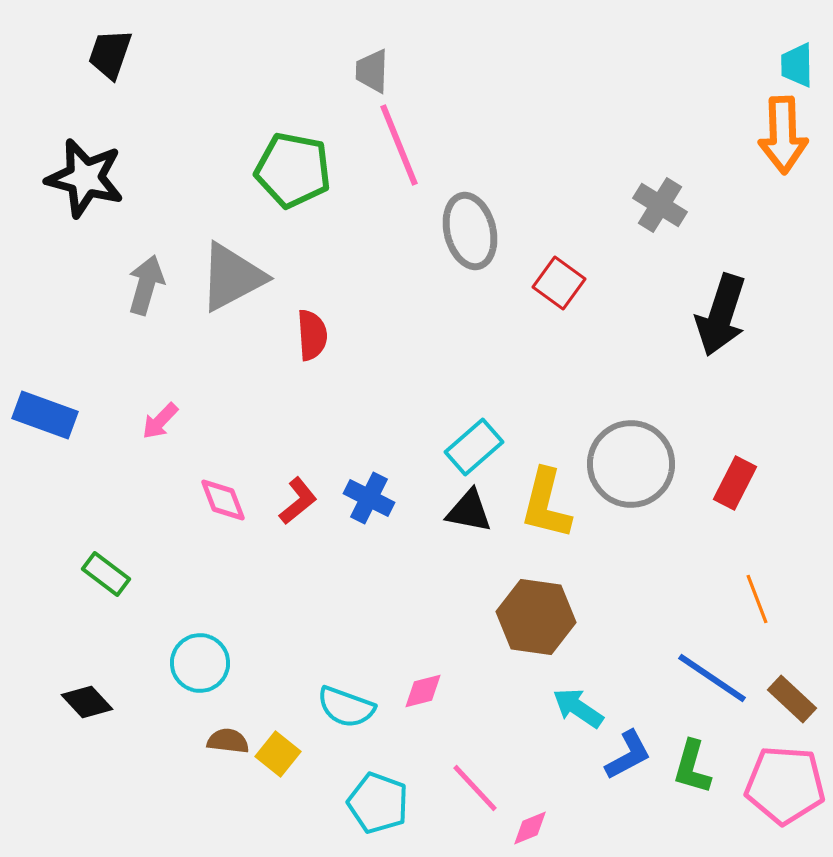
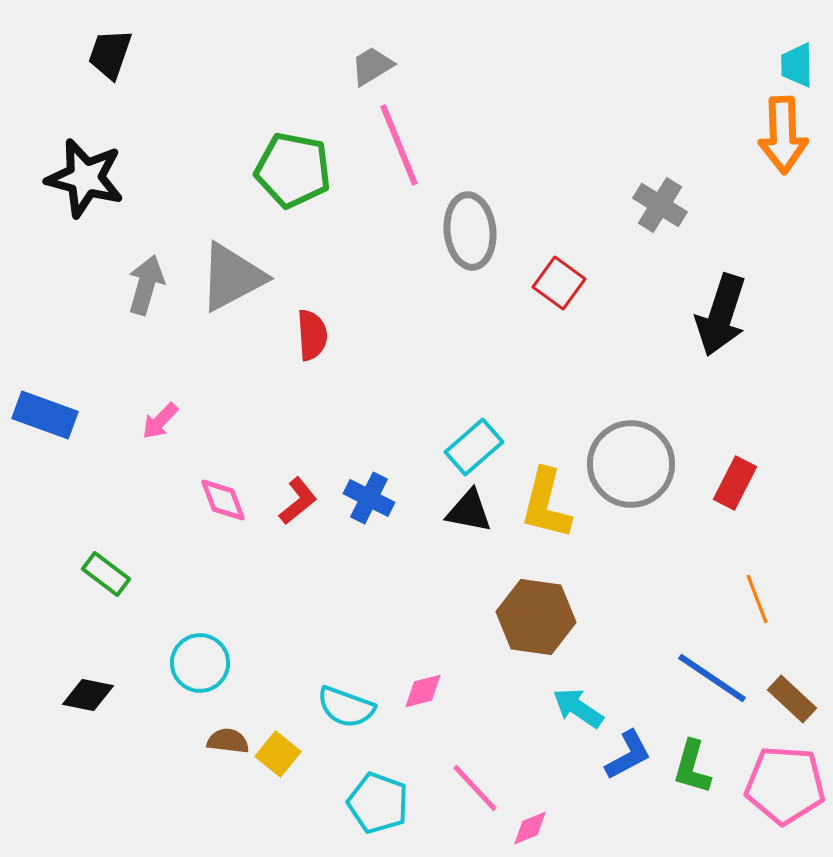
gray trapezoid at (372, 71): moved 5 px up; rotated 57 degrees clockwise
gray ellipse at (470, 231): rotated 8 degrees clockwise
black diamond at (87, 702): moved 1 px right, 7 px up; rotated 36 degrees counterclockwise
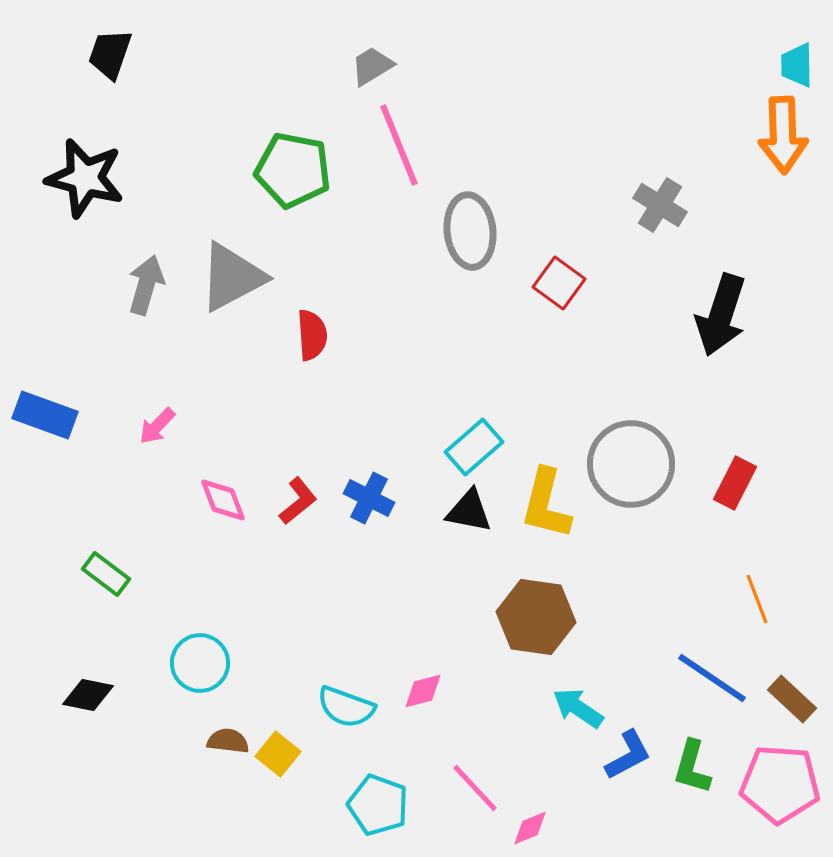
pink arrow at (160, 421): moved 3 px left, 5 px down
pink pentagon at (785, 785): moved 5 px left, 1 px up
cyan pentagon at (378, 803): moved 2 px down
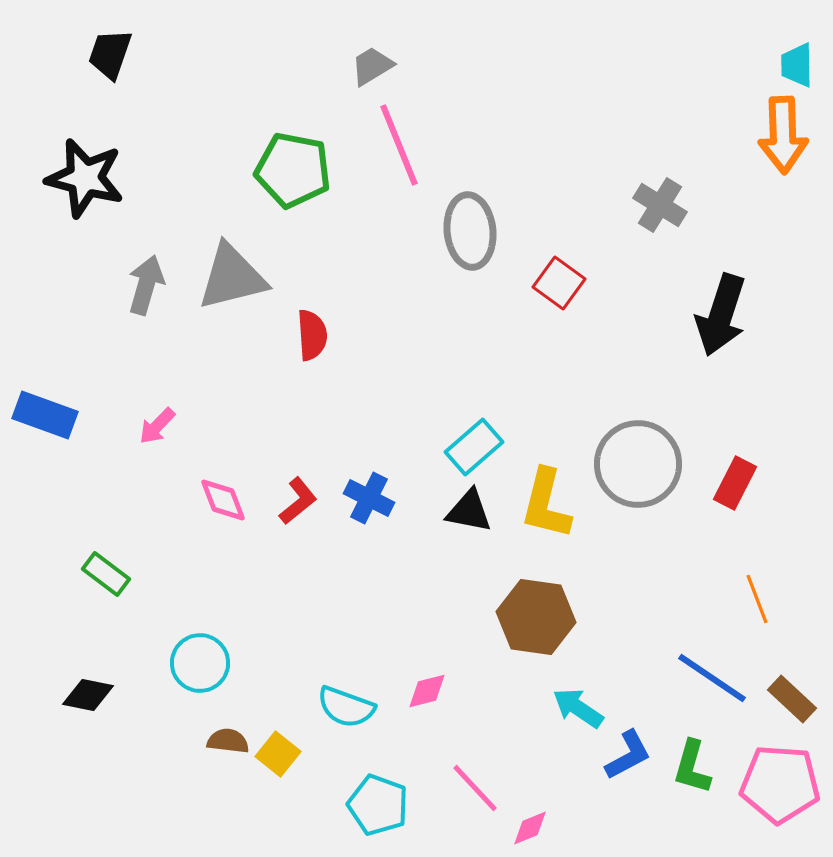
gray triangle at (232, 277): rotated 14 degrees clockwise
gray circle at (631, 464): moved 7 px right
pink diamond at (423, 691): moved 4 px right
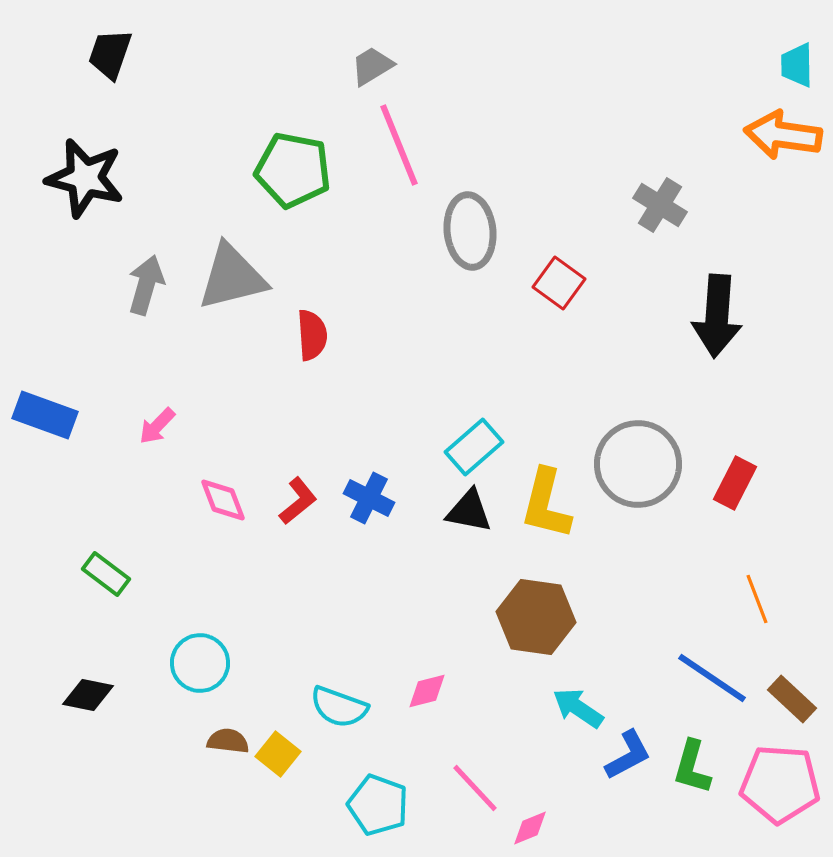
orange arrow at (783, 135): rotated 100 degrees clockwise
black arrow at (721, 315): moved 4 px left, 1 px down; rotated 14 degrees counterclockwise
cyan semicircle at (346, 707): moved 7 px left
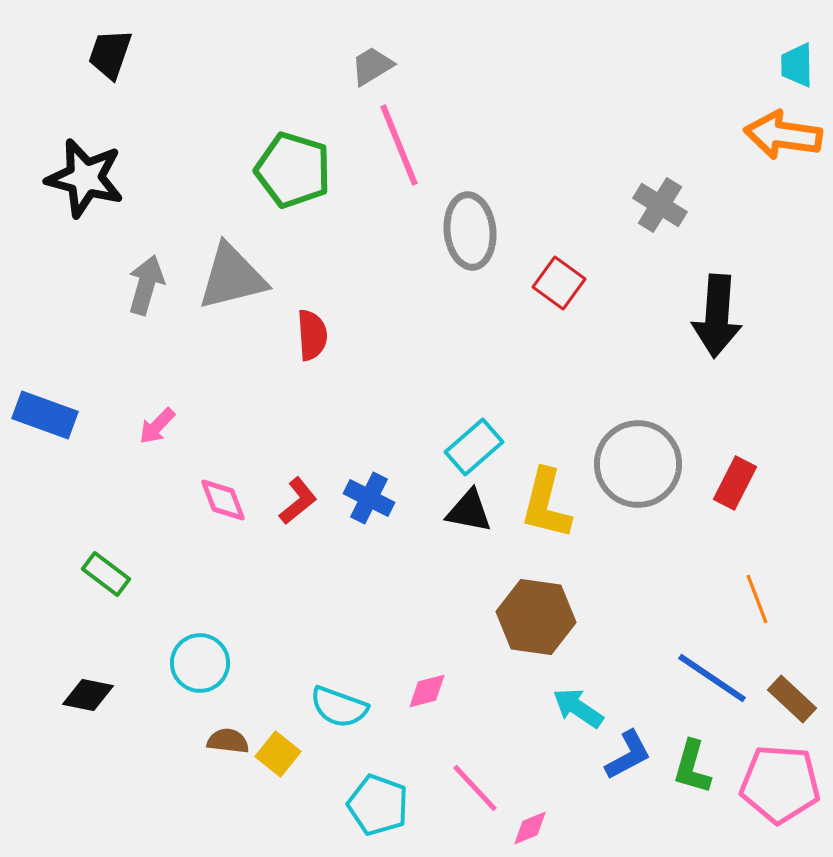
green pentagon at (293, 170): rotated 6 degrees clockwise
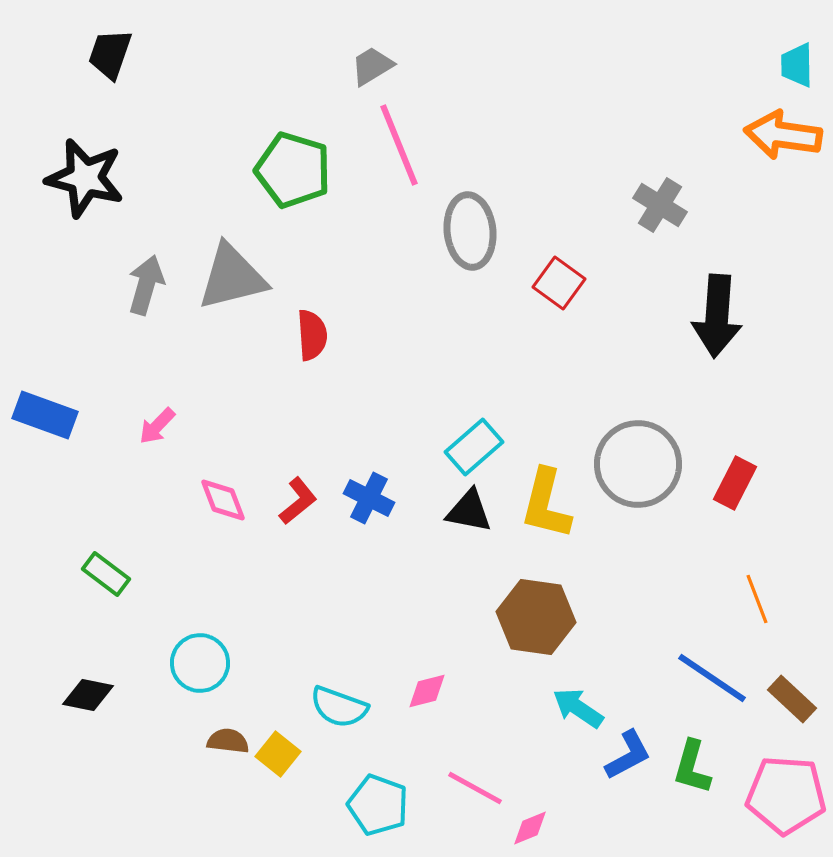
pink pentagon at (780, 784): moved 6 px right, 11 px down
pink line at (475, 788): rotated 18 degrees counterclockwise
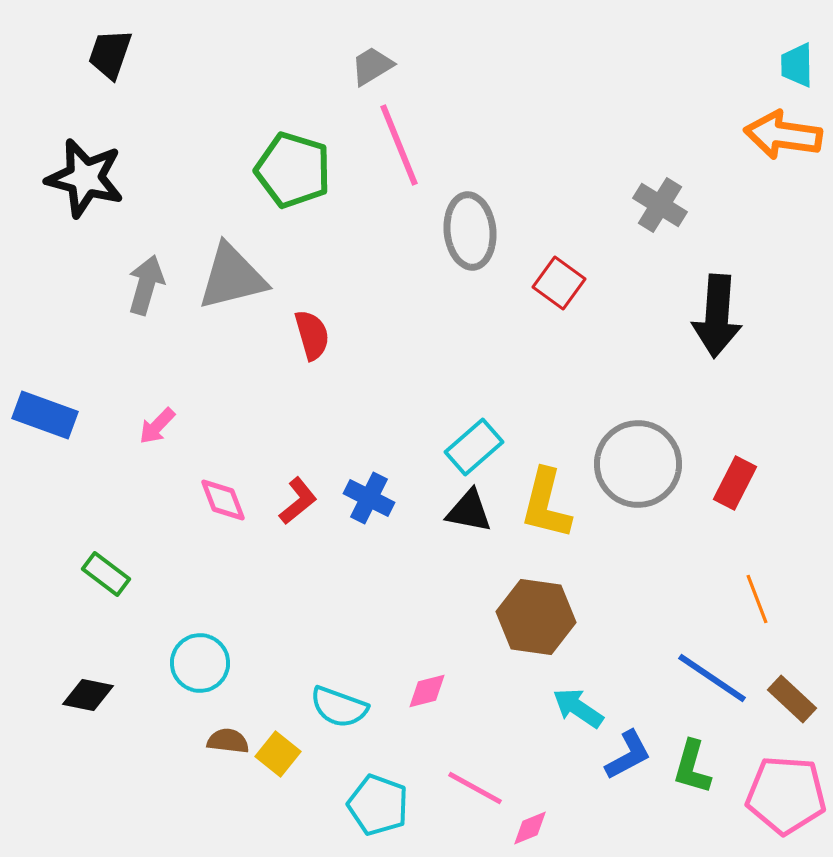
red semicircle at (312, 335): rotated 12 degrees counterclockwise
